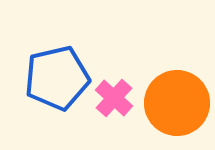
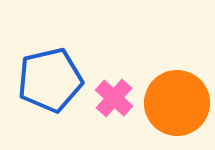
blue pentagon: moved 7 px left, 2 px down
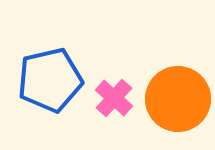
orange circle: moved 1 px right, 4 px up
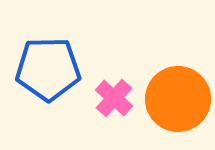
blue pentagon: moved 2 px left, 11 px up; rotated 12 degrees clockwise
